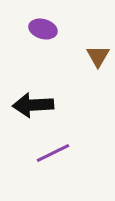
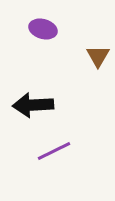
purple line: moved 1 px right, 2 px up
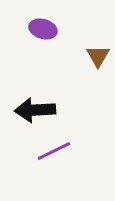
black arrow: moved 2 px right, 5 px down
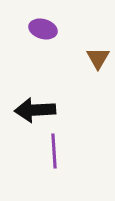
brown triangle: moved 2 px down
purple line: rotated 68 degrees counterclockwise
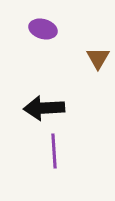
black arrow: moved 9 px right, 2 px up
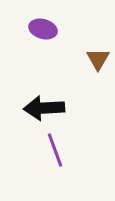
brown triangle: moved 1 px down
purple line: moved 1 px right, 1 px up; rotated 16 degrees counterclockwise
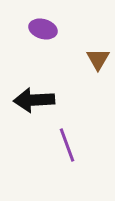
black arrow: moved 10 px left, 8 px up
purple line: moved 12 px right, 5 px up
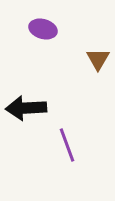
black arrow: moved 8 px left, 8 px down
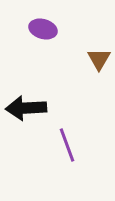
brown triangle: moved 1 px right
